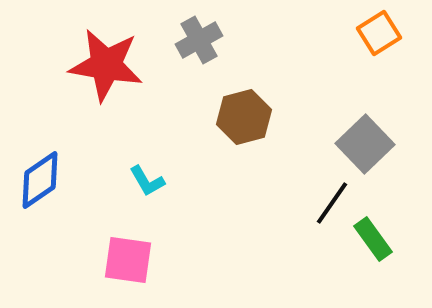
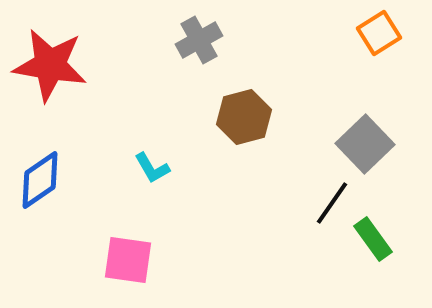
red star: moved 56 px left
cyan L-shape: moved 5 px right, 13 px up
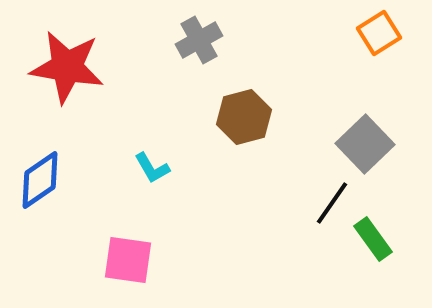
red star: moved 17 px right, 2 px down
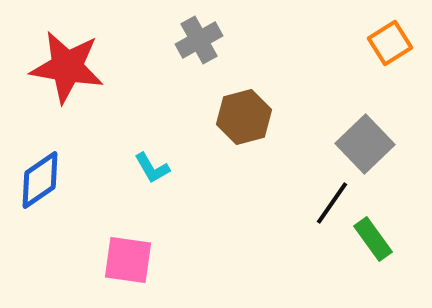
orange square: moved 11 px right, 10 px down
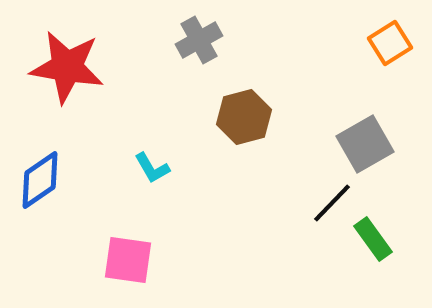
gray square: rotated 14 degrees clockwise
black line: rotated 9 degrees clockwise
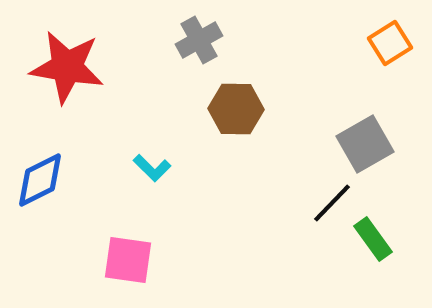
brown hexagon: moved 8 px left, 8 px up; rotated 16 degrees clockwise
cyan L-shape: rotated 15 degrees counterclockwise
blue diamond: rotated 8 degrees clockwise
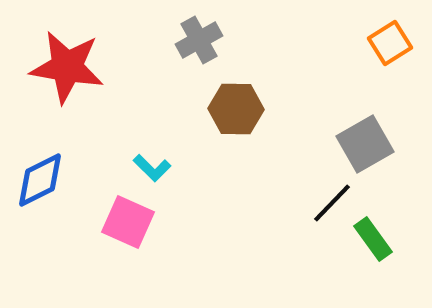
pink square: moved 38 px up; rotated 16 degrees clockwise
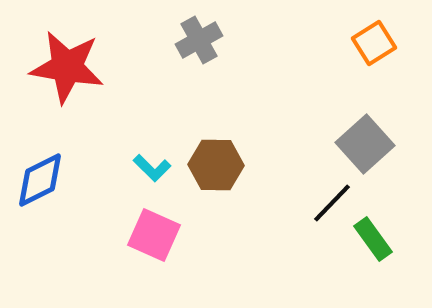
orange square: moved 16 px left
brown hexagon: moved 20 px left, 56 px down
gray square: rotated 12 degrees counterclockwise
pink square: moved 26 px right, 13 px down
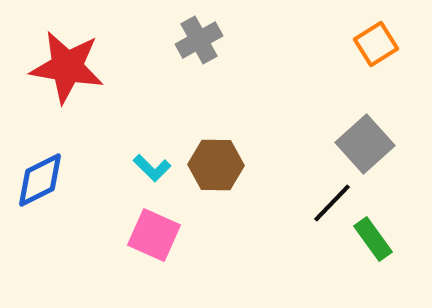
orange square: moved 2 px right, 1 px down
